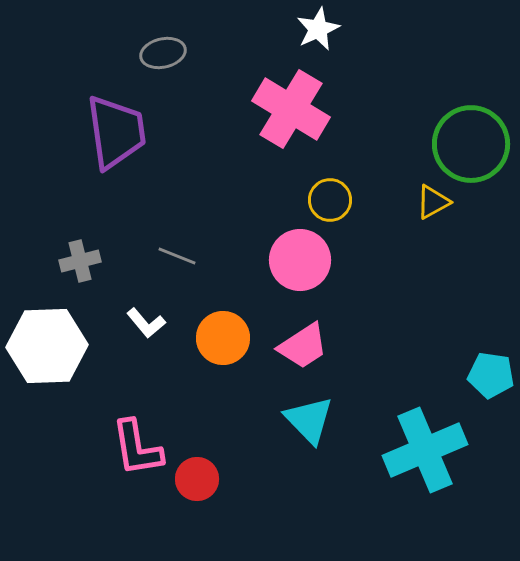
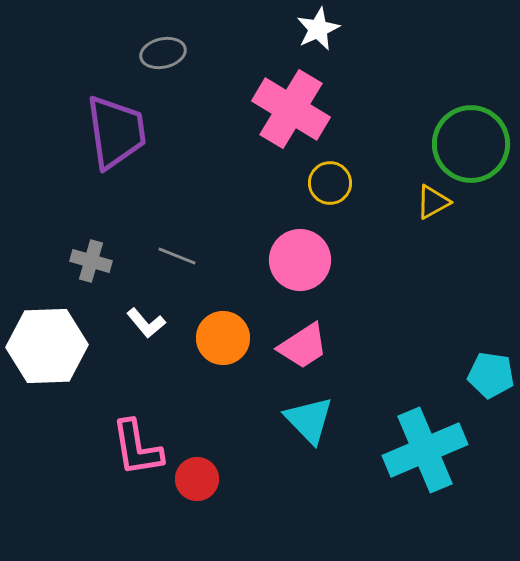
yellow circle: moved 17 px up
gray cross: moved 11 px right; rotated 30 degrees clockwise
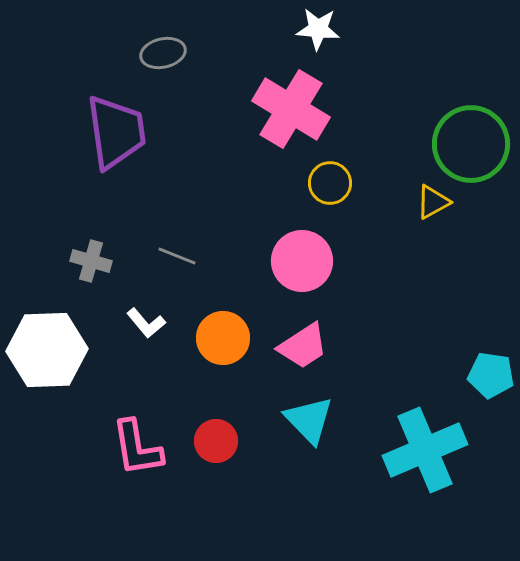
white star: rotated 30 degrees clockwise
pink circle: moved 2 px right, 1 px down
white hexagon: moved 4 px down
red circle: moved 19 px right, 38 px up
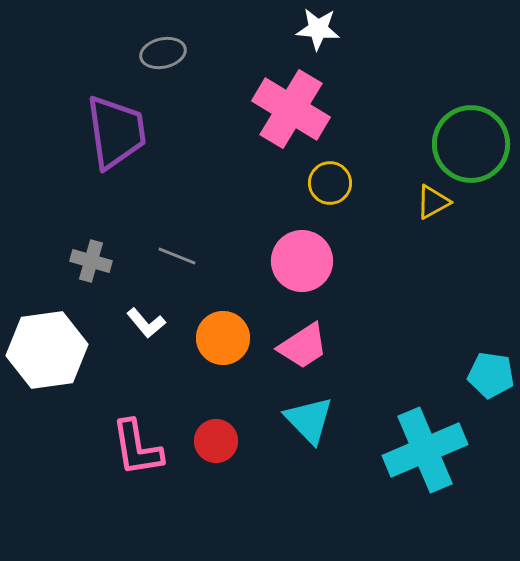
white hexagon: rotated 6 degrees counterclockwise
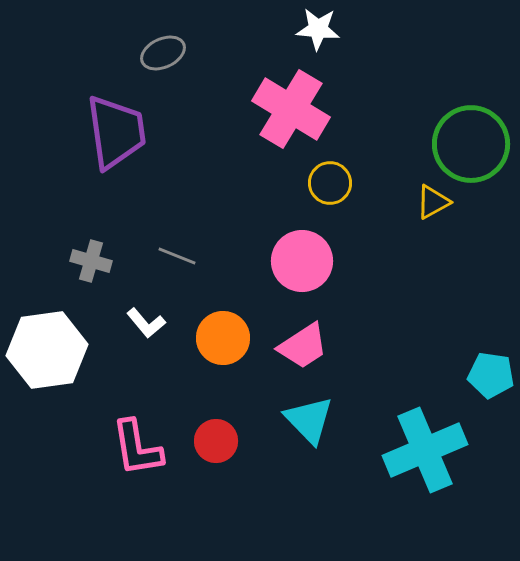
gray ellipse: rotated 12 degrees counterclockwise
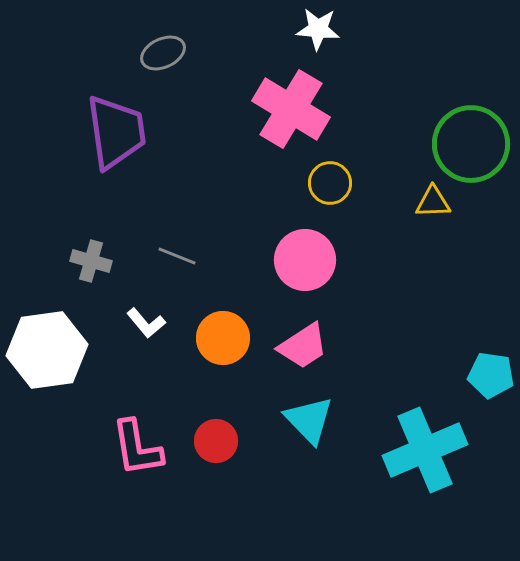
yellow triangle: rotated 27 degrees clockwise
pink circle: moved 3 px right, 1 px up
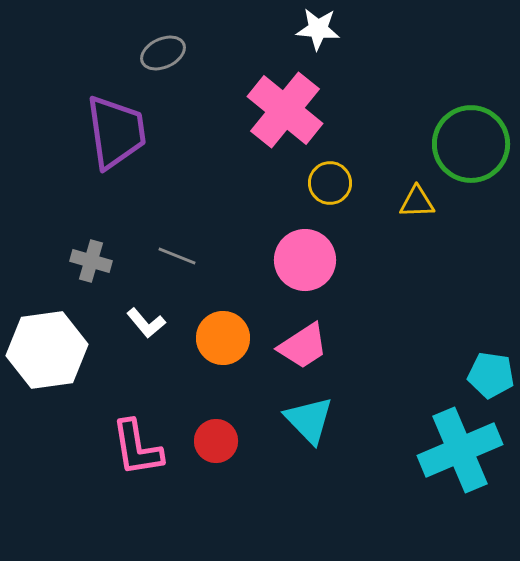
pink cross: moved 6 px left, 1 px down; rotated 8 degrees clockwise
yellow triangle: moved 16 px left
cyan cross: moved 35 px right
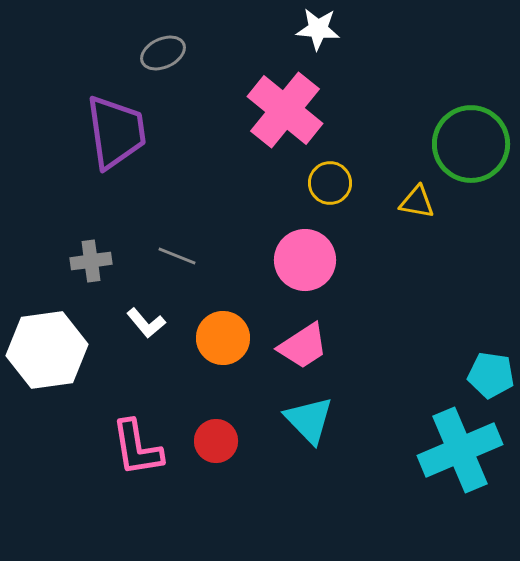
yellow triangle: rotated 12 degrees clockwise
gray cross: rotated 24 degrees counterclockwise
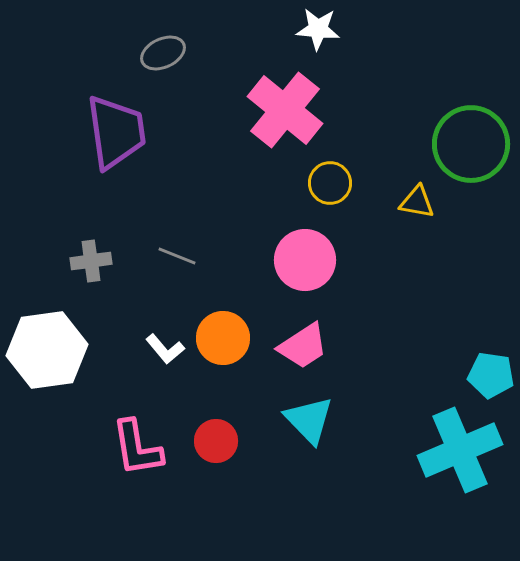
white L-shape: moved 19 px right, 26 px down
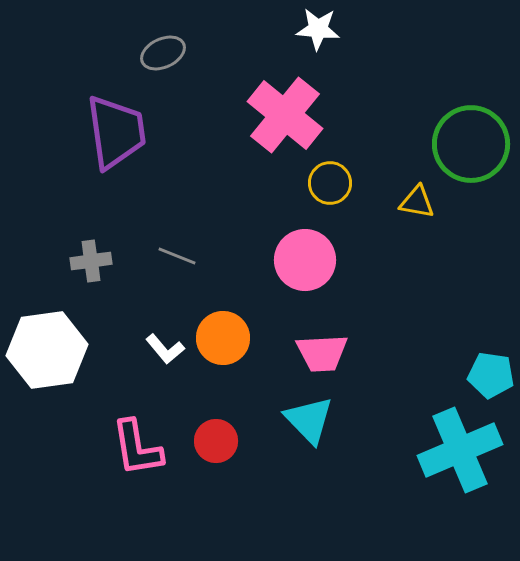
pink cross: moved 5 px down
pink trapezoid: moved 19 px right, 7 px down; rotated 30 degrees clockwise
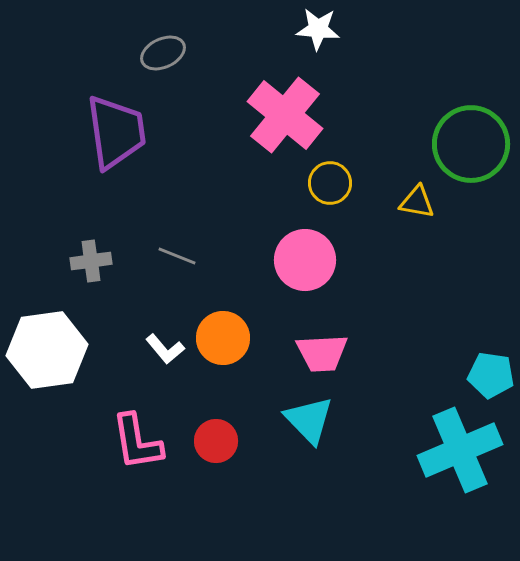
pink L-shape: moved 6 px up
